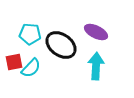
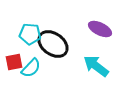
purple ellipse: moved 4 px right, 3 px up
black ellipse: moved 8 px left, 1 px up
cyan arrow: rotated 56 degrees counterclockwise
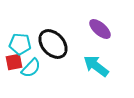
purple ellipse: rotated 15 degrees clockwise
cyan pentagon: moved 10 px left, 10 px down
black ellipse: rotated 12 degrees clockwise
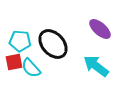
cyan pentagon: moved 3 px up
cyan semicircle: rotated 95 degrees clockwise
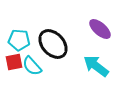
cyan pentagon: moved 1 px left, 1 px up
cyan semicircle: moved 1 px right, 2 px up
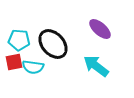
cyan semicircle: moved 1 px right, 1 px down; rotated 40 degrees counterclockwise
